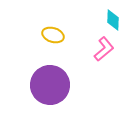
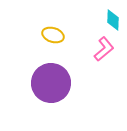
purple circle: moved 1 px right, 2 px up
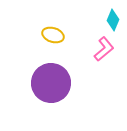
cyan diamond: rotated 20 degrees clockwise
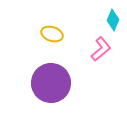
yellow ellipse: moved 1 px left, 1 px up
pink L-shape: moved 3 px left
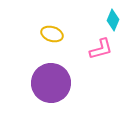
pink L-shape: rotated 25 degrees clockwise
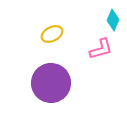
yellow ellipse: rotated 45 degrees counterclockwise
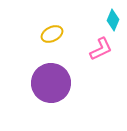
pink L-shape: rotated 10 degrees counterclockwise
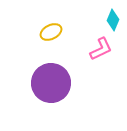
yellow ellipse: moved 1 px left, 2 px up
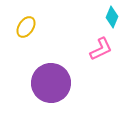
cyan diamond: moved 1 px left, 3 px up
yellow ellipse: moved 25 px left, 5 px up; rotated 30 degrees counterclockwise
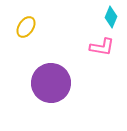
cyan diamond: moved 1 px left
pink L-shape: moved 1 px right, 2 px up; rotated 35 degrees clockwise
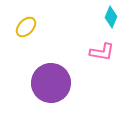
yellow ellipse: rotated 10 degrees clockwise
pink L-shape: moved 5 px down
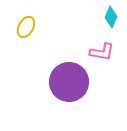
yellow ellipse: rotated 15 degrees counterclockwise
purple circle: moved 18 px right, 1 px up
